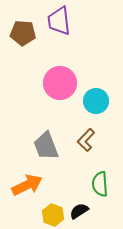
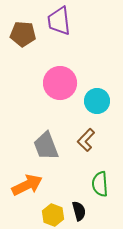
brown pentagon: moved 1 px down
cyan circle: moved 1 px right
black semicircle: rotated 108 degrees clockwise
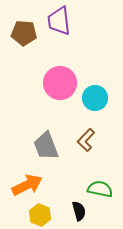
brown pentagon: moved 1 px right, 1 px up
cyan circle: moved 2 px left, 3 px up
green semicircle: moved 5 px down; rotated 105 degrees clockwise
yellow hexagon: moved 13 px left
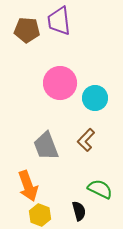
brown pentagon: moved 3 px right, 3 px up
orange arrow: moved 1 px right, 1 px down; rotated 96 degrees clockwise
green semicircle: rotated 15 degrees clockwise
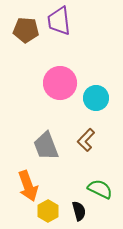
brown pentagon: moved 1 px left
cyan circle: moved 1 px right
yellow hexagon: moved 8 px right, 4 px up; rotated 10 degrees clockwise
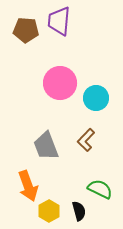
purple trapezoid: rotated 12 degrees clockwise
yellow hexagon: moved 1 px right
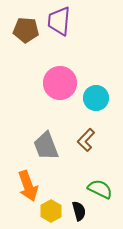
yellow hexagon: moved 2 px right
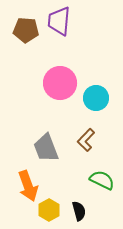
gray trapezoid: moved 2 px down
green semicircle: moved 2 px right, 9 px up
yellow hexagon: moved 2 px left, 1 px up
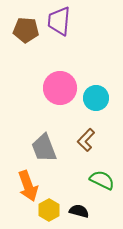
pink circle: moved 5 px down
gray trapezoid: moved 2 px left
black semicircle: rotated 60 degrees counterclockwise
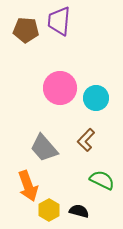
gray trapezoid: rotated 20 degrees counterclockwise
